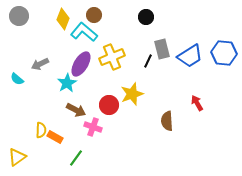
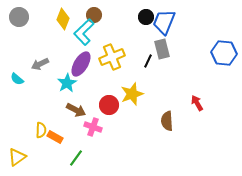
gray circle: moved 1 px down
cyan L-shape: rotated 84 degrees counterclockwise
blue trapezoid: moved 26 px left, 34 px up; rotated 144 degrees clockwise
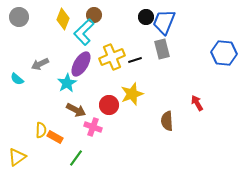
black line: moved 13 px left, 1 px up; rotated 48 degrees clockwise
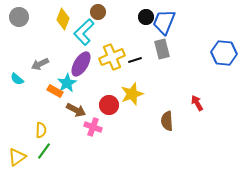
brown circle: moved 4 px right, 3 px up
orange rectangle: moved 46 px up
green line: moved 32 px left, 7 px up
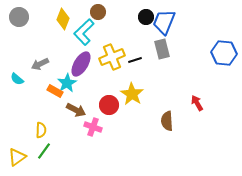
yellow star: rotated 20 degrees counterclockwise
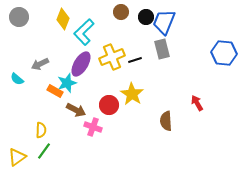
brown circle: moved 23 px right
cyan star: rotated 12 degrees clockwise
brown semicircle: moved 1 px left
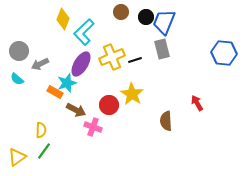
gray circle: moved 34 px down
orange rectangle: moved 1 px down
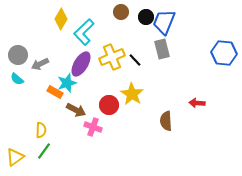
yellow diamond: moved 2 px left; rotated 10 degrees clockwise
gray circle: moved 1 px left, 4 px down
black line: rotated 64 degrees clockwise
red arrow: rotated 56 degrees counterclockwise
yellow triangle: moved 2 px left
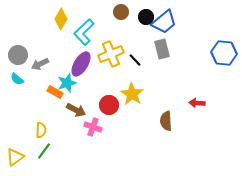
blue trapezoid: rotated 152 degrees counterclockwise
yellow cross: moved 1 px left, 3 px up
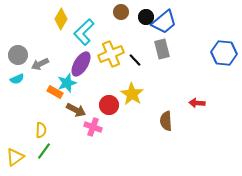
cyan semicircle: rotated 64 degrees counterclockwise
